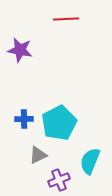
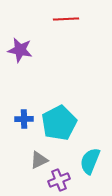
gray triangle: moved 1 px right, 5 px down
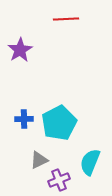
purple star: rotated 30 degrees clockwise
cyan semicircle: moved 1 px down
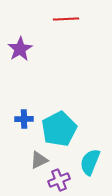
purple star: moved 1 px up
cyan pentagon: moved 6 px down
